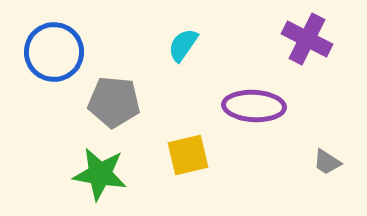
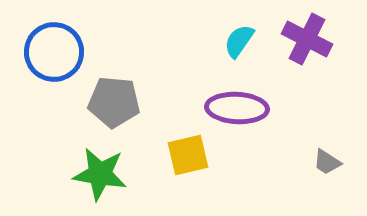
cyan semicircle: moved 56 px right, 4 px up
purple ellipse: moved 17 px left, 2 px down
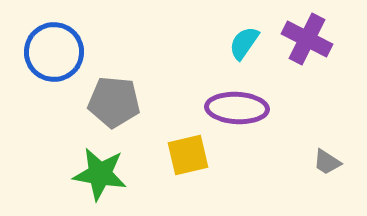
cyan semicircle: moved 5 px right, 2 px down
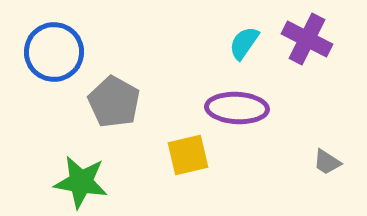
gray pentagon: rotated 24 degrees clockwise
green star: moved 19 px left, 8 px down
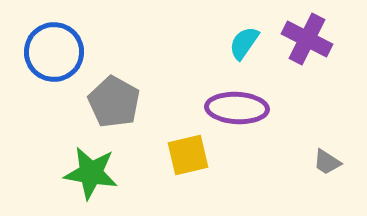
green star: moved 10 px right, 9 px up
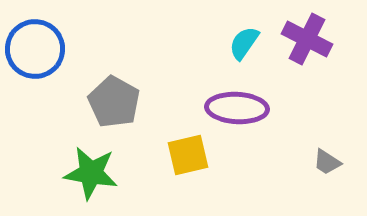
blue circle: moved 19 px left, 3 px up
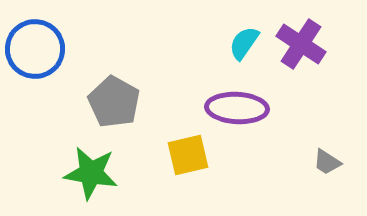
purple cross: moved 6 px left, 5 px down; rotated 6 degrees clockwise
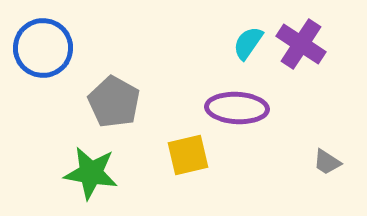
cyan semicircle: moved 4 px right
blue circle: moved 8 px right, 1 px up
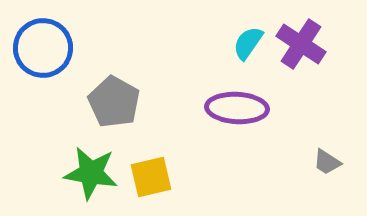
yellow square: moved 37 px left, 22 px down
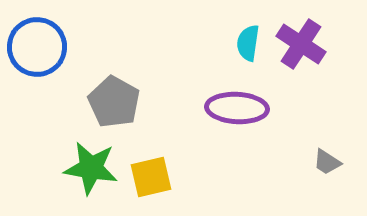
cyan semicircle: rotated 27 degrees counterclockwise
blue circle: moved 6 px left, 1 px up
green star: moved 5 px up
